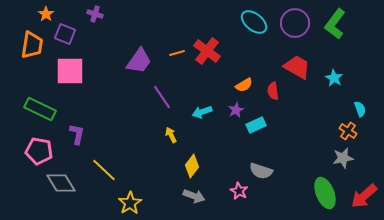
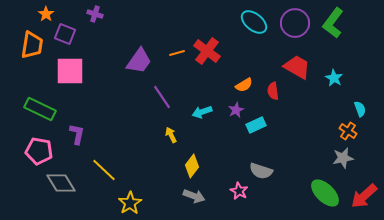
green L-shape: moved 2 px left, 1 px up
green ellipse: rotated 24 degrees counterclockwise
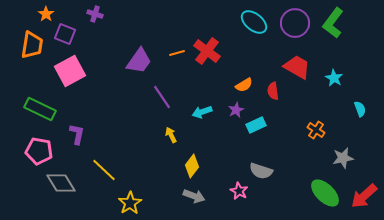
pink square: rotated 28 degrees counterclockwise
orange cross: moved 32 px left, 1 px up
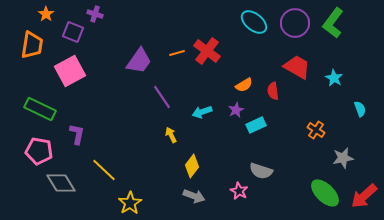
purple square: moved 8 px right, 2 px up
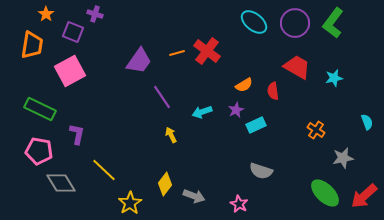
cyan star: rotated 30 degrees clockwise
cyan semicircle: moved 7 px right, 13 px down
yellow diamond: moved 27 px left, 18 px down
pink star: moved 13 px down
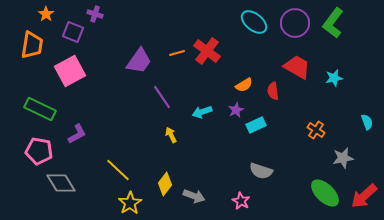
purple L-shape: rotated 50 degrees clockwise
yellow line: moved 14 px right
pink star: moved 2 px right, 3 px up
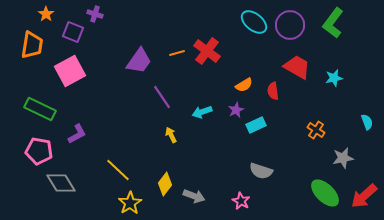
purple circle: moved 5 px left, 2 px down
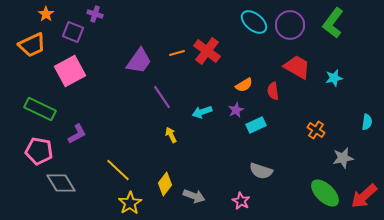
orange trapezoid: rotated 56 degrees clockwise
cyan semicircle: rotated 28 degrees clockwise
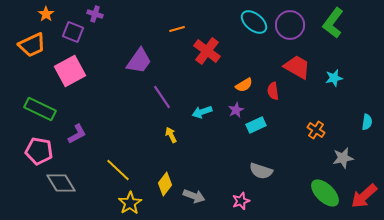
orange line: moved 24 px up
pink star: rotated 24 degrees clockwise
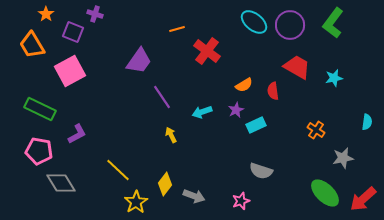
orange trapezoid: rotated 84 degrees clockwise
red arrow: moved 1 px left, 3 px down
yellow star: moved 6 px right, 1 px up
